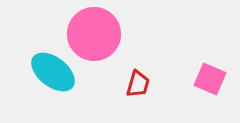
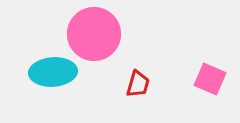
cyan ellipse: rotated 42 degrees counterclockwise
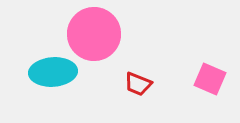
red trapezoid: rotated 96 degrees clockwise
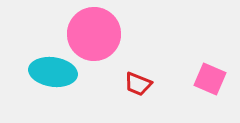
cyan ellipse: rotated 12 degrees clockwise
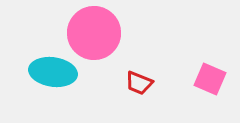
pink circle: moved 1 px up
red trapezoid: moved 1 px right, 1 px up
